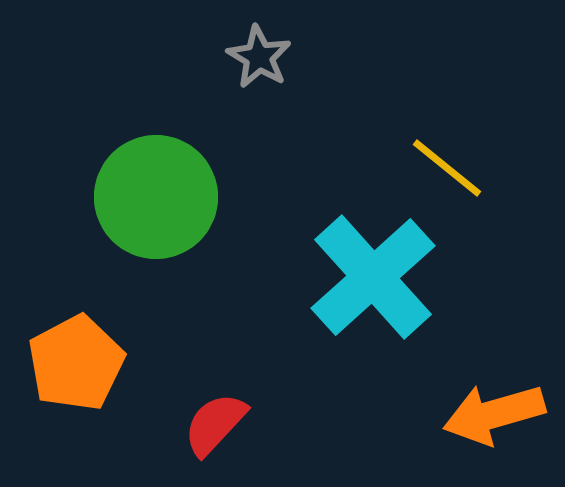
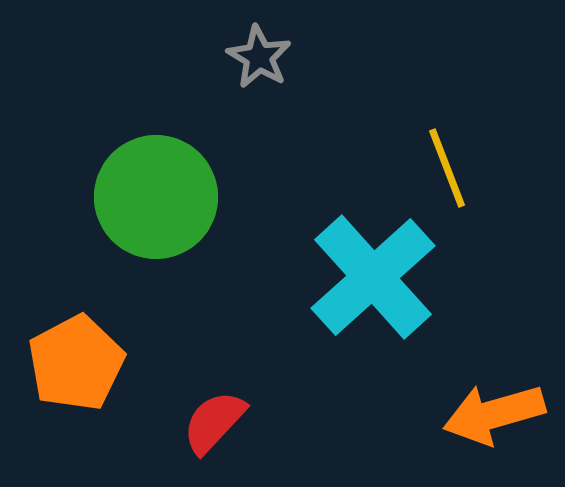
yellow line: rotated 30 degrees clockwise
red semicircle: moved 1 px left, 2 px up
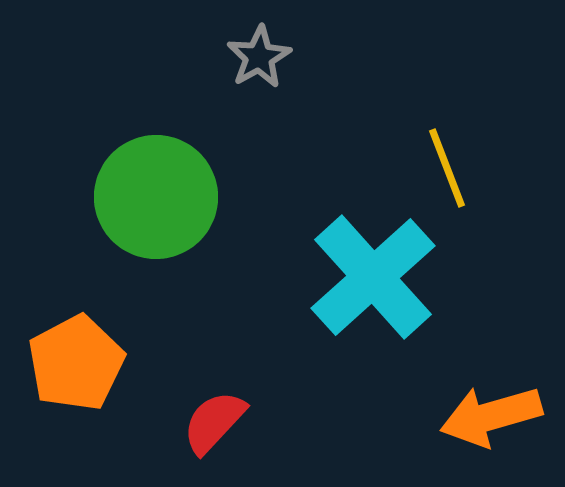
gray star: rotated 12 degrees clockwise
orange arrow: moved 3 px left, 2 px down
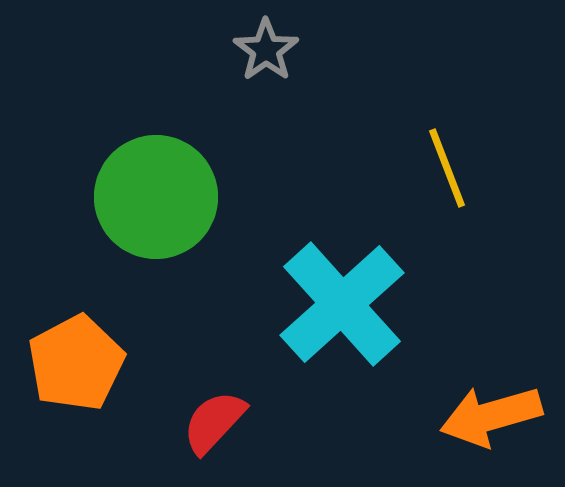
gray star: moved 7 px right, 7 px up; rotated 6 degrees counterclockwise
cyan cross: moved 31 px left, 27 px down
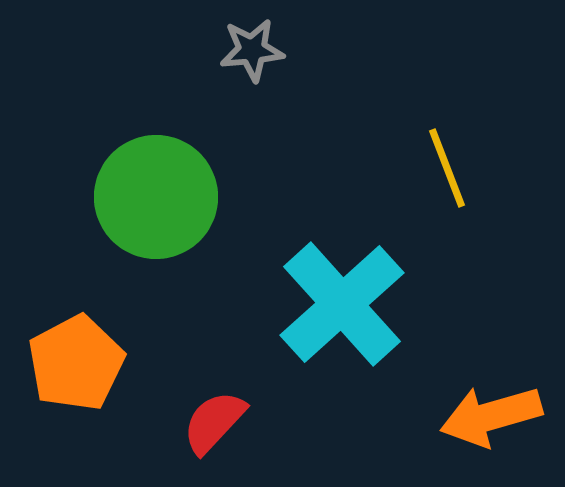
gray star: moved 14 px left; rotated 30 degrees clockwise
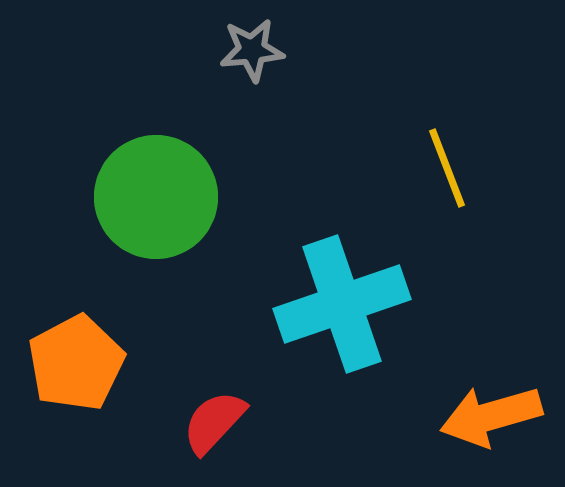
cyan cross: rotated 23 degrees clockwise
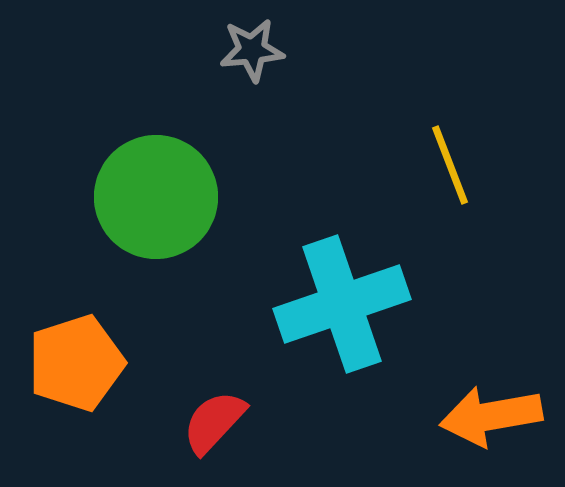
yellow line: moved 3 px right, 3 px up
orange pentagon: rotated 10 degrees clockwise
orange arrow: rotated 6 degrees clockwise
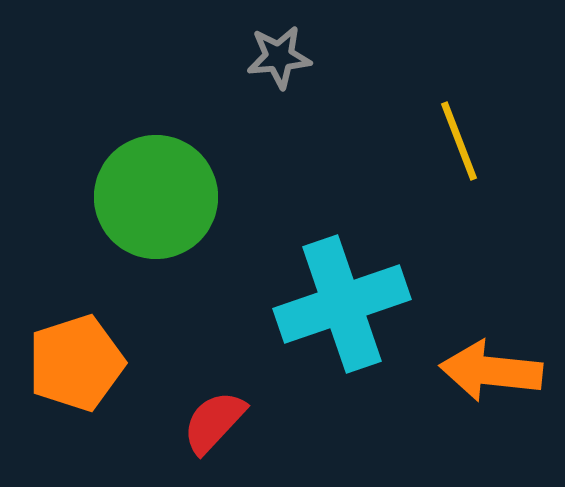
gray star: moved 27 px right, 7 px down
yellow line: moved 9 px right, 24 px up
orange arrow: moved 45 px up; rotated 16 degrees clockwise
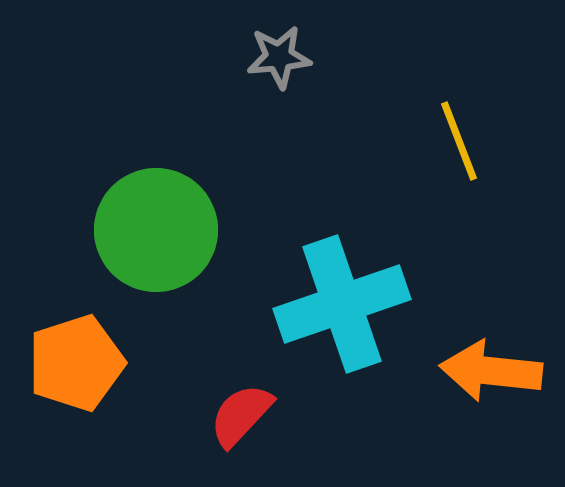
green circle: moved 33 px down
red semicircle: moved 27 px right, 7 px up
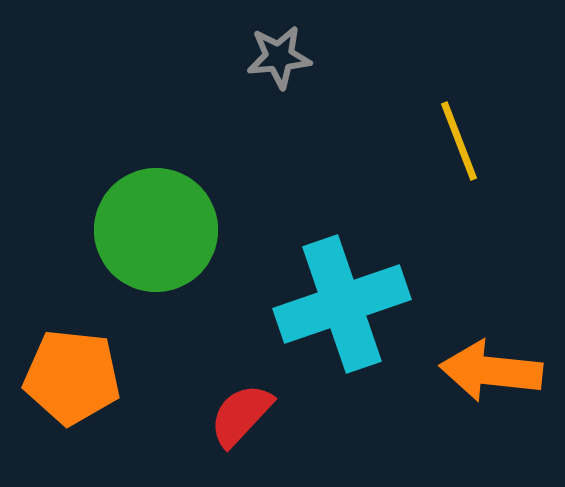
orange pentagon: moved 4 px left, 14 px down; rotated 24 degrees clockwise
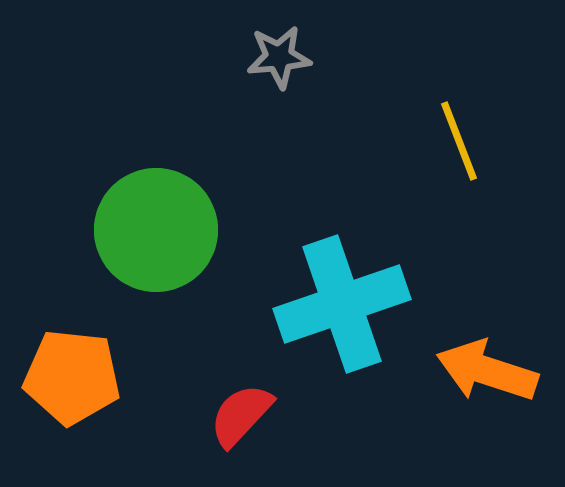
orange arrow: moved 4 px left; rotated 12 degrees clockwise
